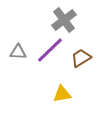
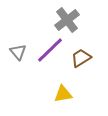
gray cross: moved 3 px right
gray triangle: rotated 48 degrees clockwise
yellow triangle: moved 1 px right
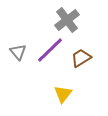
yellow triangle: rotated 42 degrees counterclockwise
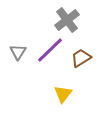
gray triangle: rotated 12 degrees clockwise
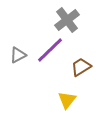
gray triangle: moved 3 px down; rotated 30 degrees clockwise
brown trapezoid: moved 9 px down
yellow triangle: moved 4 px right, 6 px down
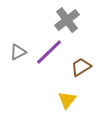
purple line: moved 1 px left, 2 px down
gray triangle: moved 3 px up
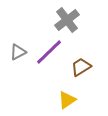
yellow triangle: rotated 18 degrees clockwise
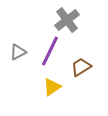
purple line: moved 1 px right, 1 px up; rotated 20 degrees counterclockwise
yellow triangle: moved 15 px left, 13 px up
